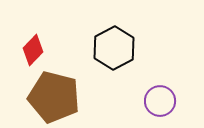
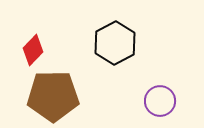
black hexagon: moved 1 px right, 5 px up
brown pentagon: moved 1 px left, 1 px up; rotated 15 degrees counterclockwise
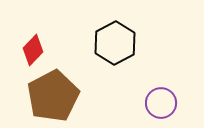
brown pentagon: rotated 27 degrees counterclockwise
purple circle: moved 1 px right, 2 px down
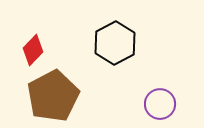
purple circle: moved 1 px left, 1 px down
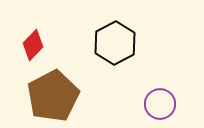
red diamond: moved 5 px up
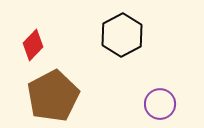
black hexagon: moved 7 px right, 8 px up
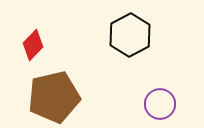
black hexagon: moved 8 px right
brown pentagon: moved 1 px right, 1 px down; rotated 15 degrees clockwise
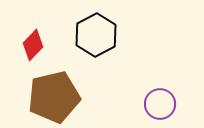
black hexagon: moved 34 px left
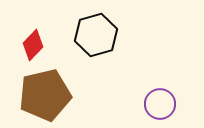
black hexagon: rotated 12 degrees clockwise
brown pentagon: moved 9 px left, 2 px up
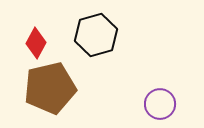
red diamond: moved 3 px right, 2 px up; rotated 16 degrees counterclockwise
brown pentagon: moved 5 px right, 7 px up
